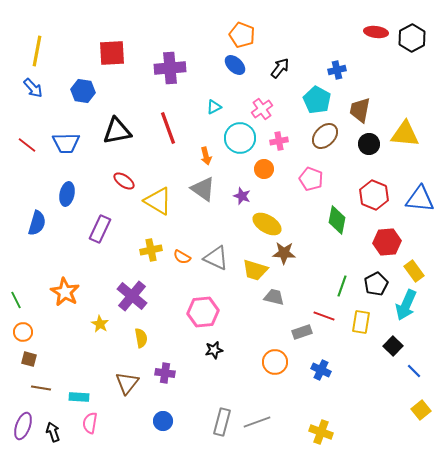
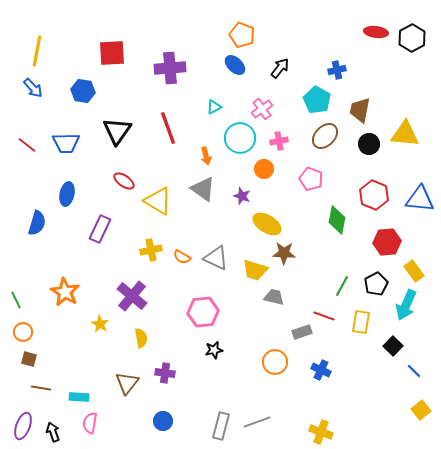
black triangle at (117, 131): rotated 44 degrees counterclockwise
green line at (342, 286): rotated 10 degrees clockwise
gray rectangle at (222, 422): moved 1 px left, 4 px down
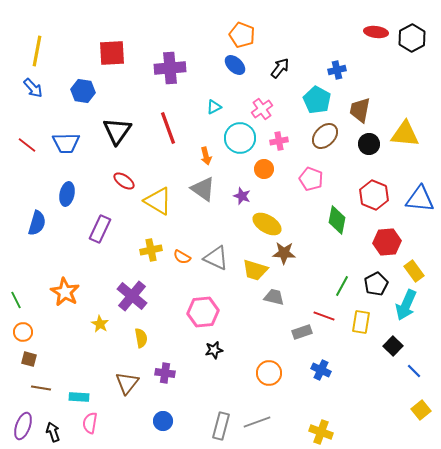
orange circle at (275, 362): moved 6 px left, 11 px down
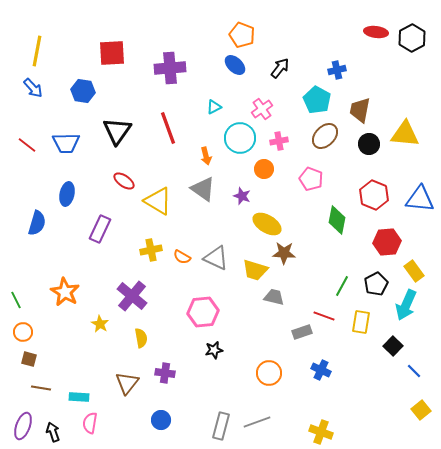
blue circle at (163, 421): moved 2 px left, 1 px up
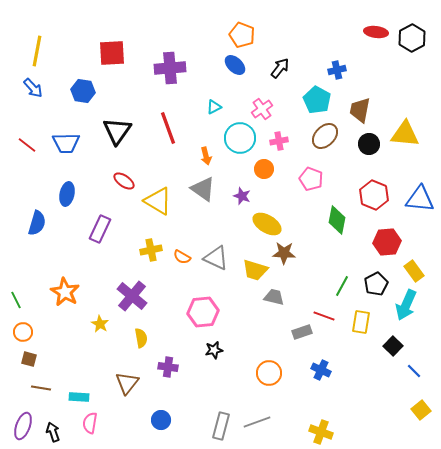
purple cross at (165, 373): moved 3 px right, 6 px up
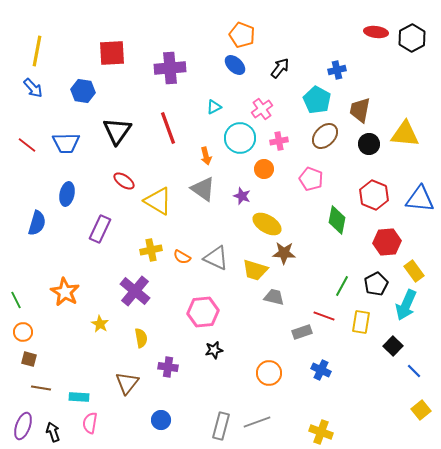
purple cross at (132, 296): moved 3 px right, 5 px up
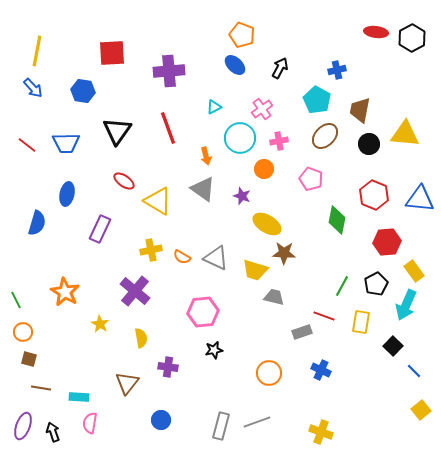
purple cross at (170, 68): moved 1 px left, 3 px down
black arrow at (280, 68): rotated 10 degrees counterclockwise
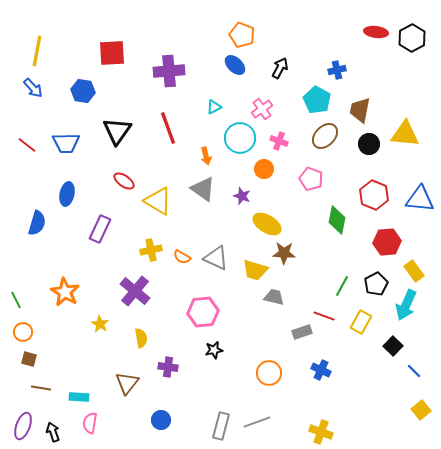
pink cross at (279, 141): rotated 30 degrees clockwise
yellow rectangle at (361, 322): rotated 20 degrees clockwise
